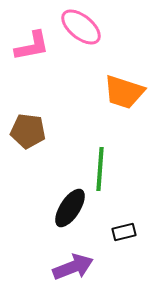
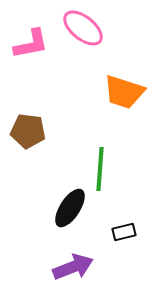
pink ellipse: moved 2 px right, 1 px down
pink L-shape: moved 1 px left, 2 px up
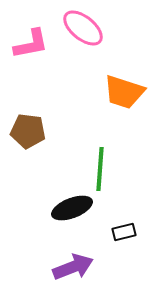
black ellipse: moved 2 px right; rotated 36 degrees clockwise
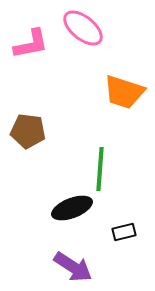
purple arrow: rotated 54 degrees clockwise
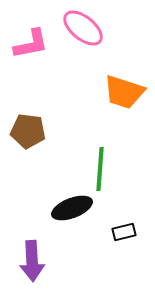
purple arrow: moved 41 px left, 6 px up; rotated 54 degrees clockwise
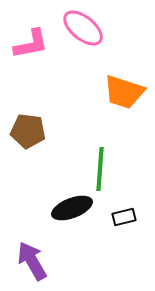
black rectangle: moved 15 px up
purple arrow: rotated 153 degrees clockwise
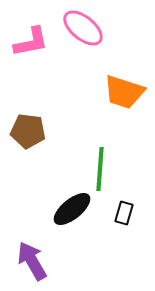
pink L-shape: moved 2 px up
black ellipse: moved 1 px down; rotated 18 degrees counterclockwise
black rectangle: moved 4 px up; rotated 60 degrees counterclockwise
